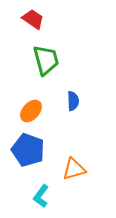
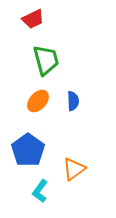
red trapezoid: rotated 120 degrees clockwise
orange ellipse: moved 7 px right, 10 px up
blue pentagon: rotated 16 degrees clockwise
orange triangle: rotated 20 degrees counterclockwise
cyan L-shape: moved 1 px left, 5 px up
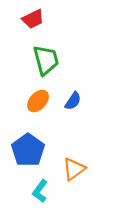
blue semicircle: rotated 36 degrees clockwise
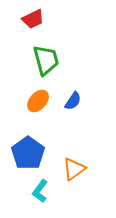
blue pentagon: moved 3 px down
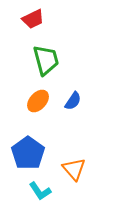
orange triangle: rotated 35 degrees counterclockwise
cyan L-shape: rotated 70 degrees counterclockwise
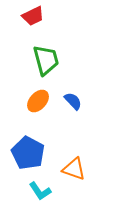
red trapezoid: moved 3 px up
blue semicircle: rotated 78 degrees counterclockwise
blue pentagon: rotated 8 degrees counterclockwise
orange triangle: rotated 30 degrees counterclockwise
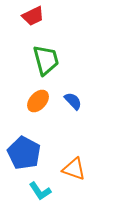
blue pentagon: moved 4 px left
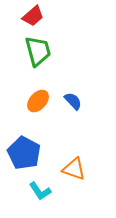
red trapezoid: rotated 15 degrees counterclockwise
green trapezoid: moved 8 px left, 9 px up
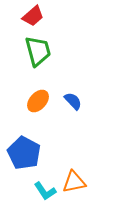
orange triangle: moved 13 px down; rotated 30 degrees counterclockwise
cyan L-shape: moved 5 px right
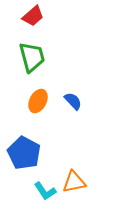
green trapezoid: moved 6 px left, 6 px down
orange ellipse: rotated 15 degrees counterclockwise
